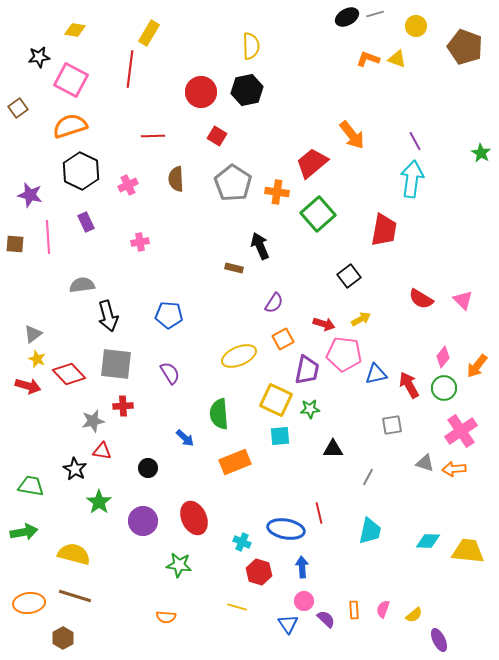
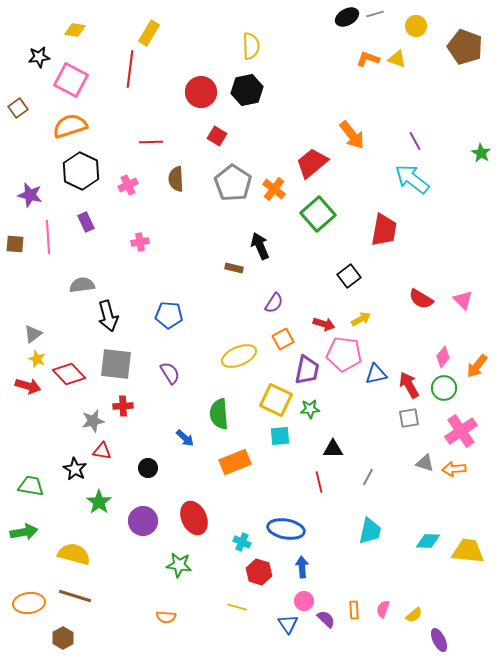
red line at (153, 136): moved 2 px left, 6 px down
cyan arrow at (412, 179): rotated 60 degrees counterclockwise
orange cross at (277, 192): moved 3 px left, 3 px up; rotated 30 degrees clockwise
gray square at (392, 425): moved 17 px right, 7 px up
red line at (319, 513): moved 31 px up
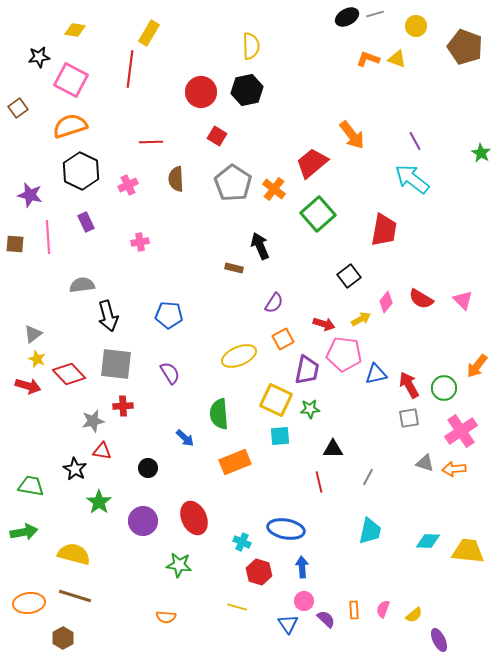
pink diamond at (443, 357): moved 57 px left, 55 px up
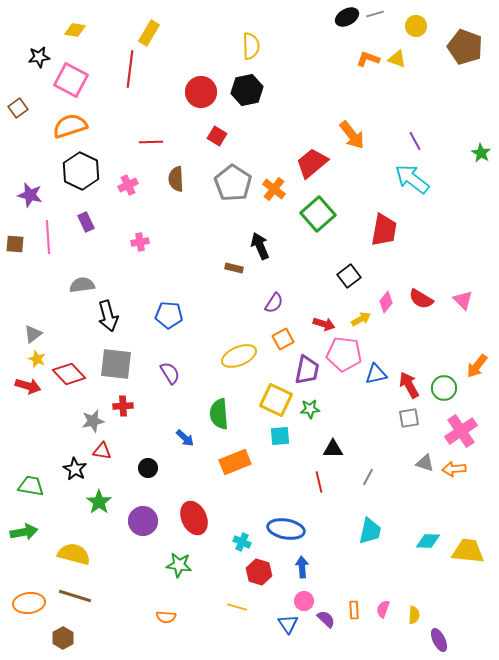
yellow semicircle at (414, 615): rotated 48 degrees counterclockwise
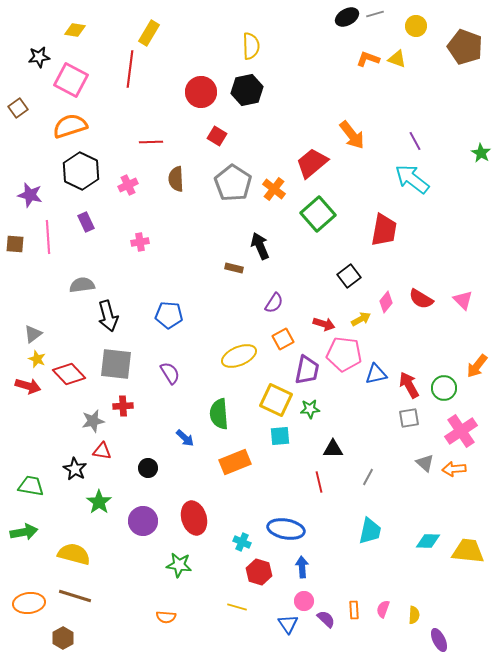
gray triangle at (425, 463): rotated 24 degrees clockwise
red ellipse at (194, 518): rotated 8 degrees clockwise
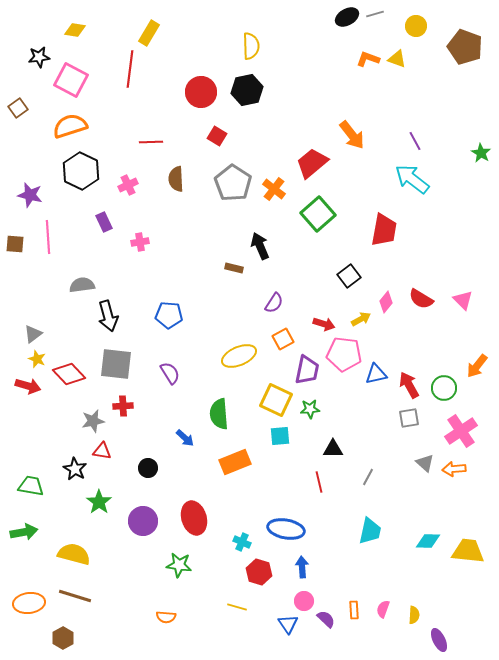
purple rectangle at (86, 222): moved 18 px right
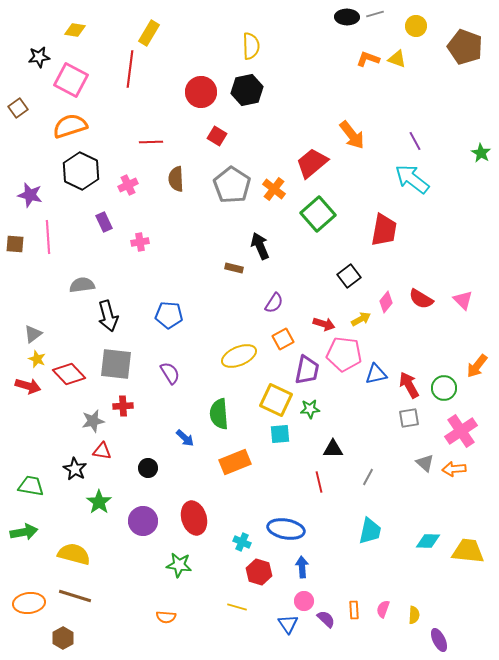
black ellipse at (347, 17): rotated 30 degrees clockwise
gray pentagon at (233, 183): moved 1 px left, 2 px down
cyan square at (280, 436): moved 2 px up
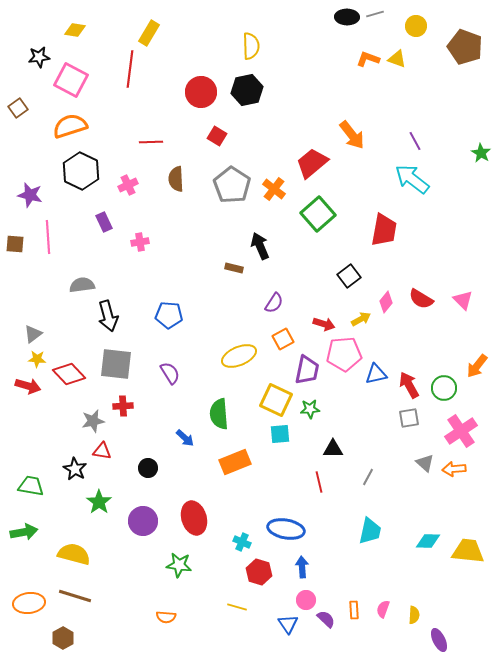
pink pentagon at (344, 354): rotated 12 degrees counterclockwise
yellow star at (37, 359): rotated 18 degrees counterclockwise
pink circle at (304, 601): moved 2 px right, 1 px up
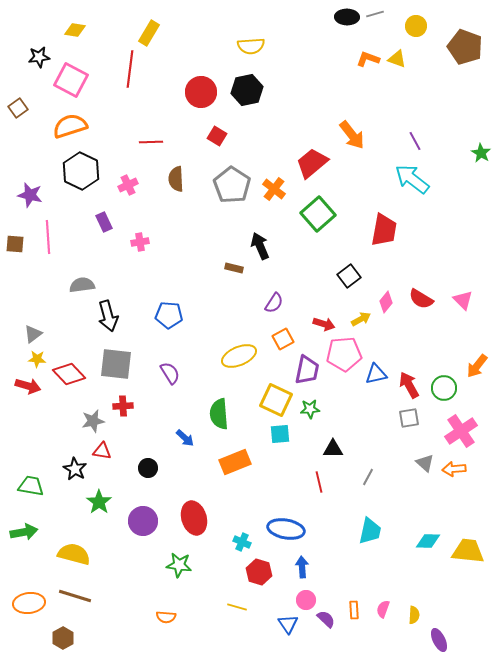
yellow semicircle at (251, 46): rotated 88 degrees clockwise
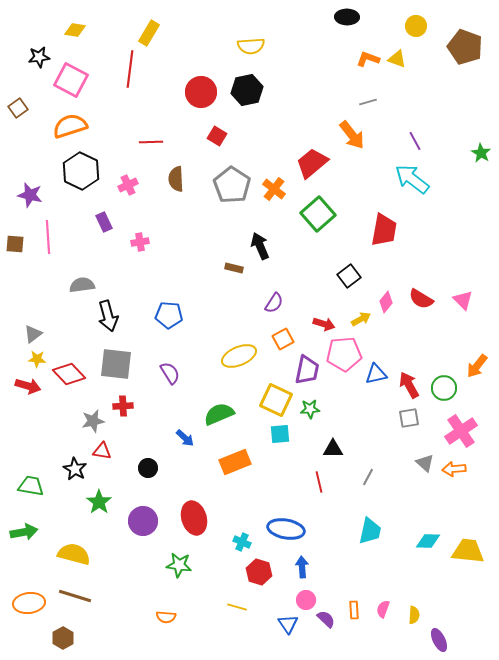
gray line at (375, 14): moved 7 px left, 88 px down
green semicircle at (219, 414): rotated 72 degrees clockwise
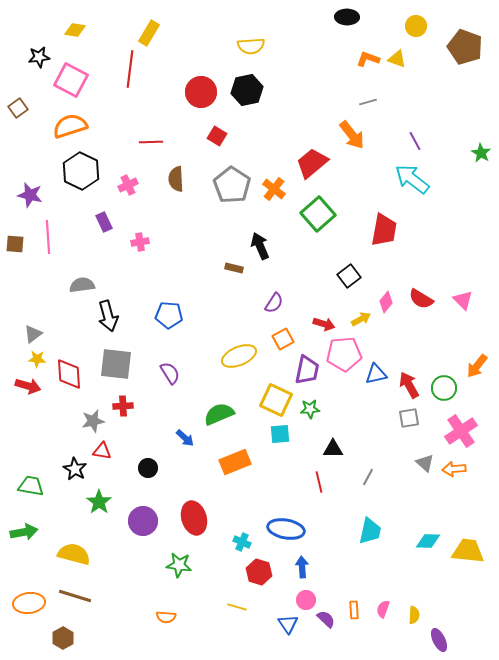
red diamond at (69, 374): rotated 40 degrees clockwise
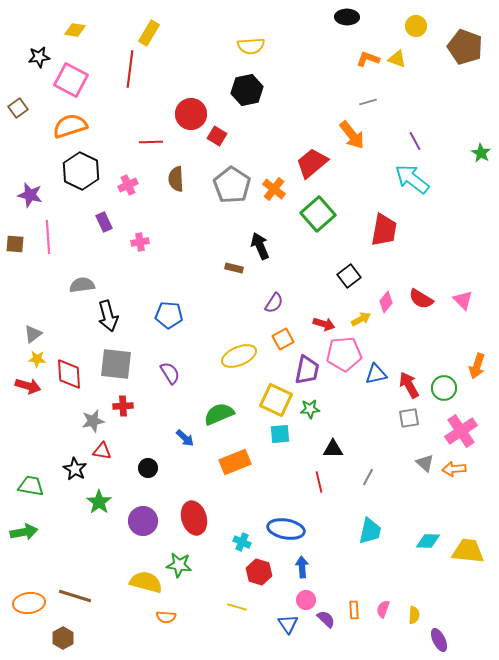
red circle at (201, 92): moved 10 px left, 22 px down
orange arrow at (477, 366): rotated 20 degrees counterclockwise
yellow semicircle at (74, 554): moved 72 px right, 28 px down
